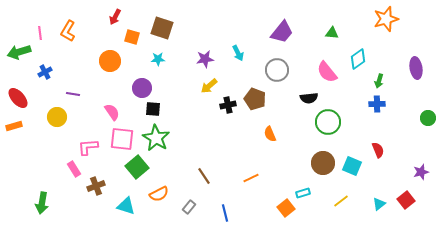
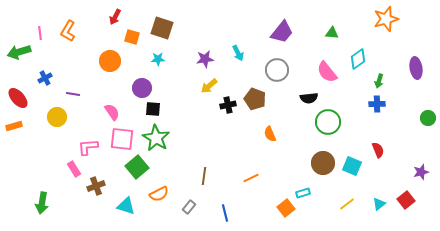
blue cross at (45, 72): moved 6 px down
brown line at (204, 176): rotated 42 degrees clockwise
yellow line at (341, 201): moved 6 px right, 3 px down
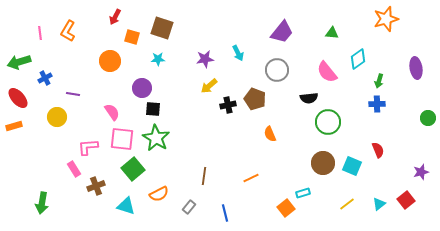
green arrow at (19, 52): moved 10 px down
green square at (137, 167): moved 4 px left, 2 px down
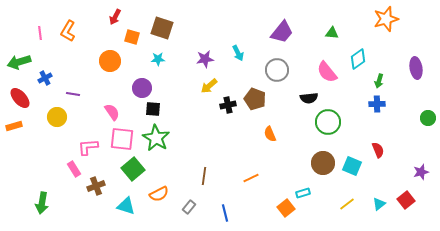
red ellipse at (18, 98): moved 2 px right
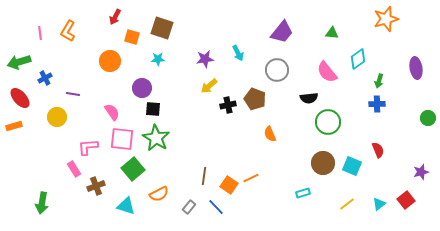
orange square at (286, 208): moved 57 px left, 23 px up; rotated 18 degrees counterclockwise
blue line at (225, 213): moved 9 px left, 6 px up; rotated 30 degrees counterclockwise
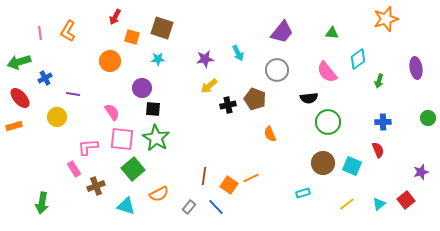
blue cross at (377, 104): moved 6 px right, 18 px down
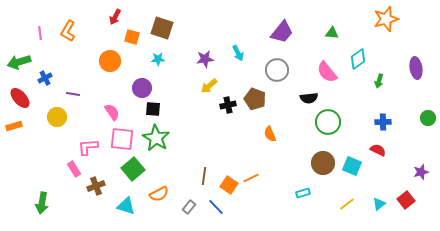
red semicircle at (378, 150): rotated 42 degrees counterclockwise
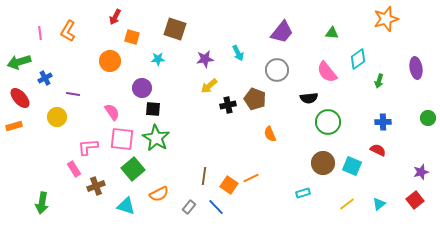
brown square at (162, 28): moved 13 px right, 1 px down
red square at (406, 200): moved 9 px right
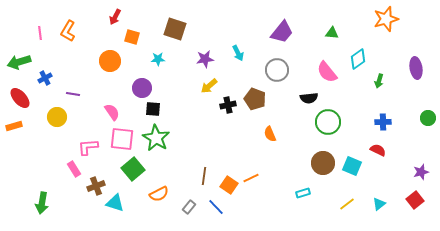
cyan triangle at (126, 206): moved 11 px left, 3 px up
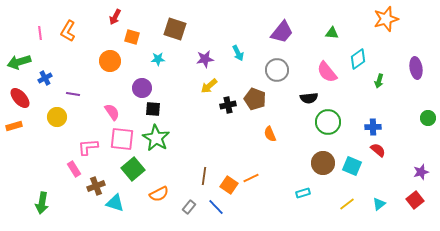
blue cross at (383, 122): moved 10 px left, 5 px down
red semicircle at (378, 150): rotated 14 degrees clockwise
